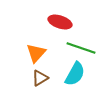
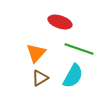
green line: moved 2 px left, 1 px down
cyan semicircle: moved 2 px left, 2 px down
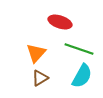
cyan semicircle: moved 9 px right
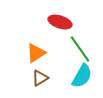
green line: moved 1 px right; rotated 36 degrees clockwise
orange triangle: rotated 15 degrees clockwise
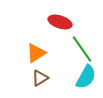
green line: moved 2 px right
cyan semicircle: moved 4 px right, 1 px down
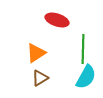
red ellipse: moved 3 px left, 2 px up
green line: moved 1 px right; rotated 36 degrees clockwise
